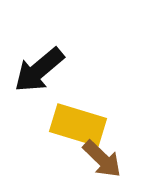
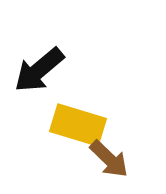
brown arrow: moved 7 px right
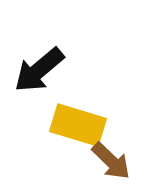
brown arrow: moved 2 px right, 2 px down
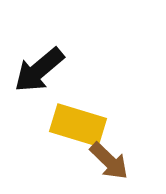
brown arrow: moved 2 px left
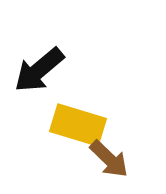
brown arrow: moved 2 px up
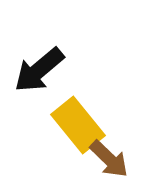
yellow rectangle: rotated 34 degrees clockwise
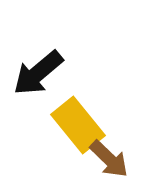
black arrow: moved 1 px left, 3 px down
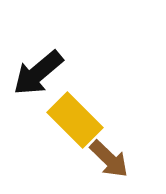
yellow rectangle: moved 3 px left, 5 px up; rotated 6 degrees counterclockwise
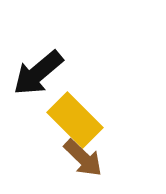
brown arrow: moved 26 px left, 1 px up
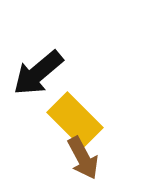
brown arrow: rotated 18 degrees clockwise
